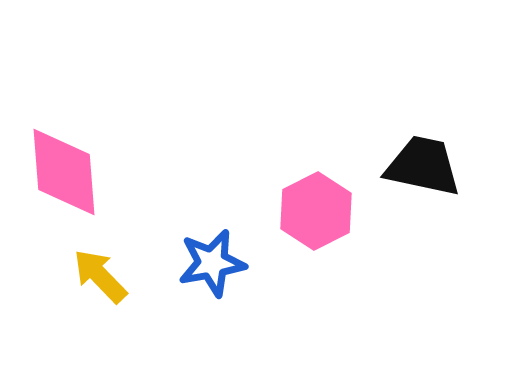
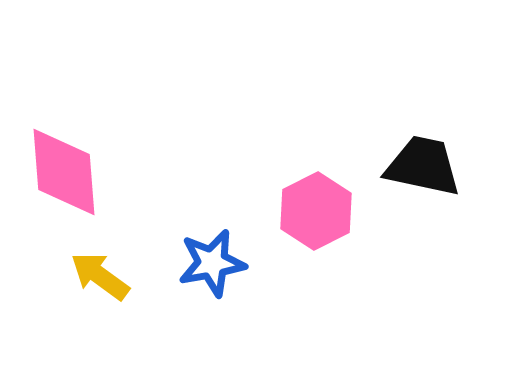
yellow arrow: rotated 10 degrees counterclockwise
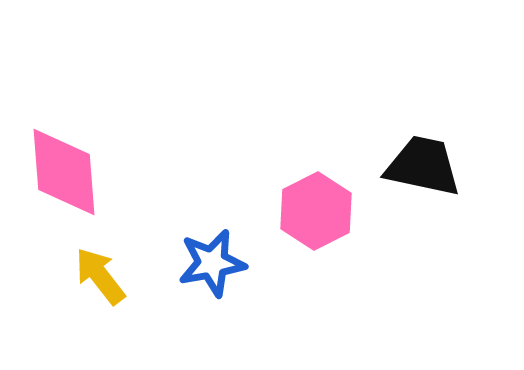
yellow arrow: rotated 16 degrees clockwise
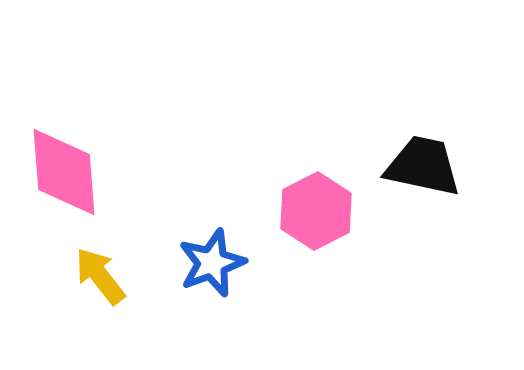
blue star: rotated 10 degrees counterclockwise
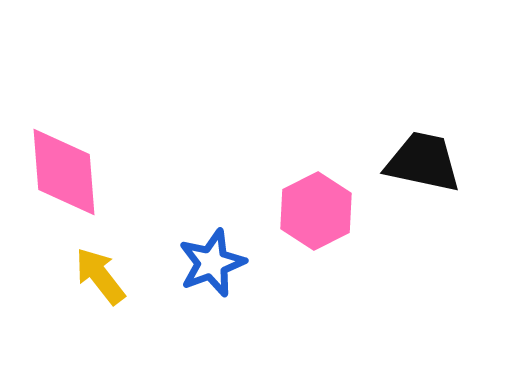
black trapezoid: moved 4 px up
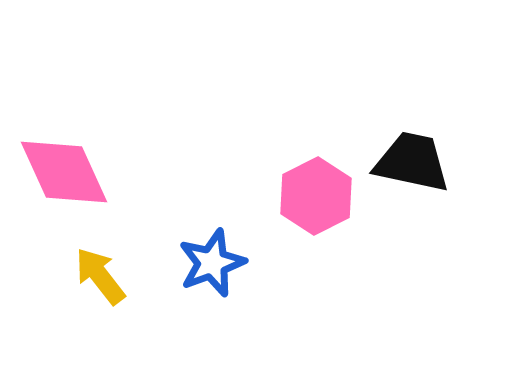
black trapezoid: moved 11 px left
pink diamond: rotated 20 degrees counterclockwise
pink hexagon: moved 15 px up
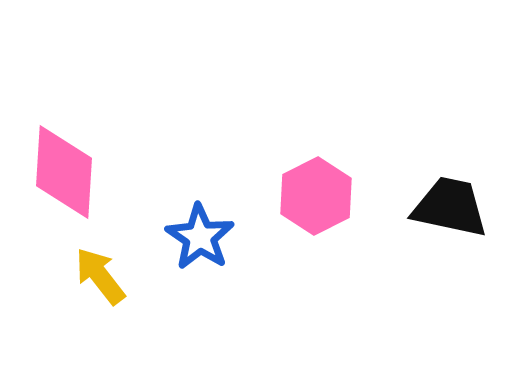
black trapezoid: moved 38 px right, 45 px down
pink diamond: rotated 28 degrees clockwise
blue star: moved 12 px left, 26 px up; rotated 18 degrees counterclockwise
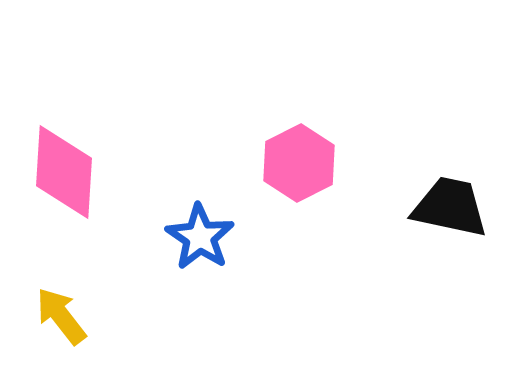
pink hexagon: moved 17 px left, 33 px up
yellow arrow: moved 39 px left, 40 px down
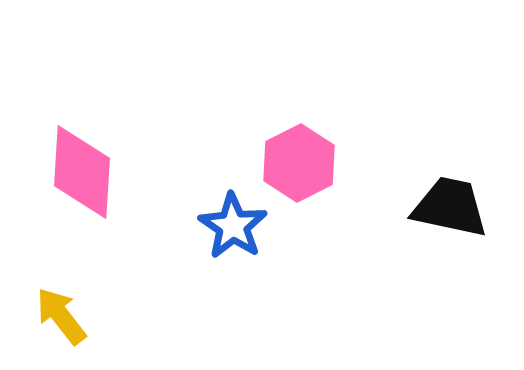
pink diamond: moved 18 px right
blue star: moved 33 px right, 11 px up
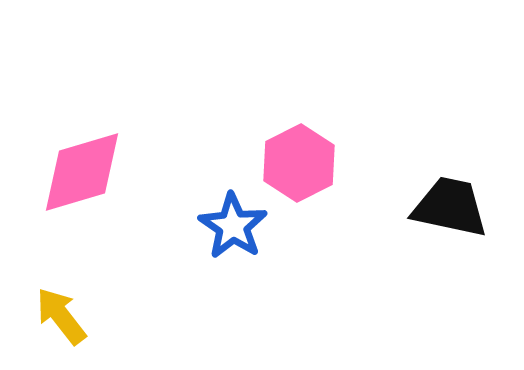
pink diamond: rotated 70 degrees clockwise
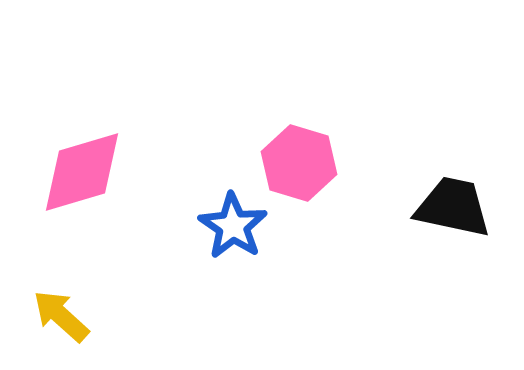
pink hexagon: rotated 16 degrees counterclockwise
black trapezoid: moved 3 px right
yellow arrow: rotated 10 degrees counterclockwise
